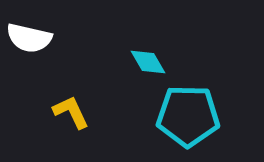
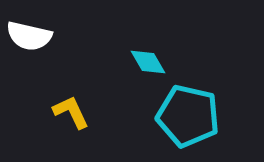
white semicircle: moved 2 px up
cyan pentagon: rotated 12 degrees clockwise
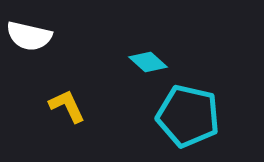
cyan diamond: rotated 18 degrees counterclockwise
yellow L-shape: moved 4 px left, 6 px up
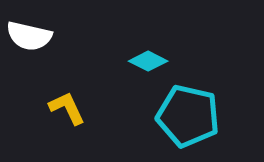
cyan diamond: moved 1 px up; rotated 15 degrees counterclockwise
yellow L-shape: moved 2 px down
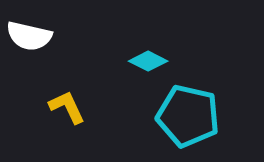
yellow L-shape: moved 1 px up
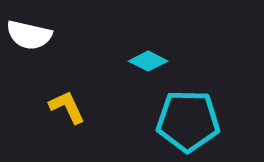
white semicircle: moved 1 px up
cyan pentagon: moved 5 px down; rotated 12 degrees counterclockwise
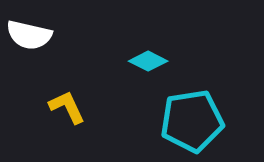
cyan pentagon: moved 4 px right; rotated 10 degrees counterclockwise
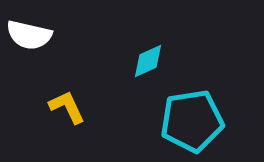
cyan diamond: rotated 51 degrees counterclockwise
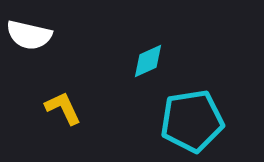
yellow L-shape: moved 4 px left, 1 px down
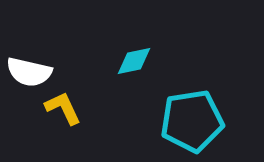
white semicircle: moved 37 px down
cyan diamond: moved 14 px left; rotated 12 degrees clockwise
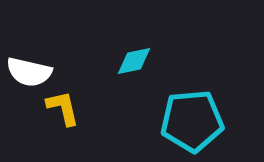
yellow L-shape: rotated 12 degrees clockwise
cyan pentagon: rotated 4 degrees clockwise
